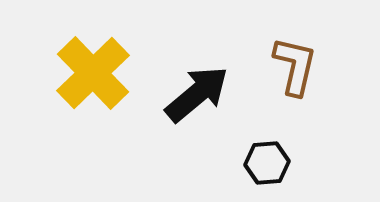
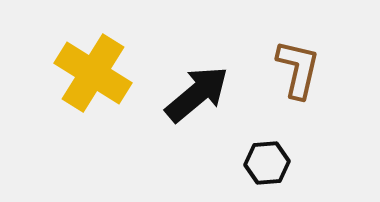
brown L-shape: moved 3 px right, 3 px down
yellow cross: rotated 14 degrees counterclockwise
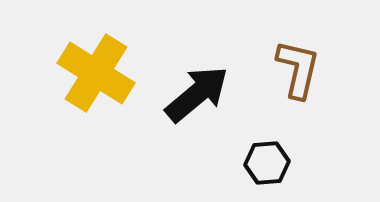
yellow cross: moved 3 px right
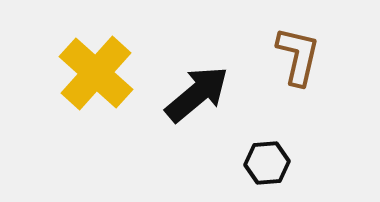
brown L-shape: moved 13 px up
yellow cross: rotated 10 degrees clockwise
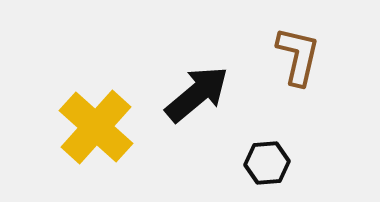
yellow cross: moved 54 px down
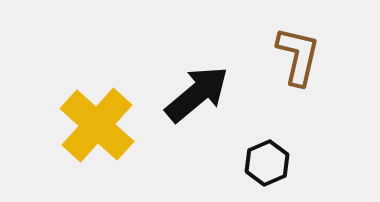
yellow cross: moved 1 px right, 2 px up
black hexagon: rotated 18 degrees counterclockwise
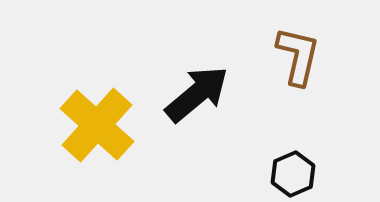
black hexagon: moved 26 px right, 11 px down
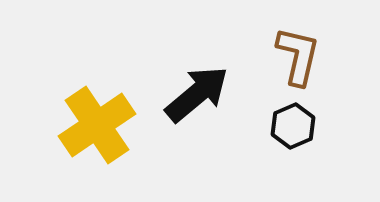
yellow cross: rotated 14 degrees clockwise
black hexagon: moved 48 px up
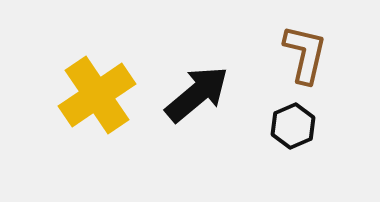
brown L-shape: moved 7 px right, 2 px up
yellow cross: moved 30 px up
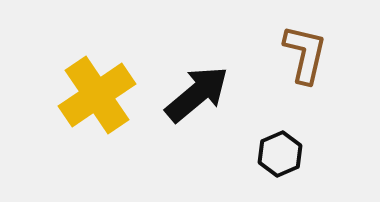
black hexagon: moved 13 px left, 28 px down
